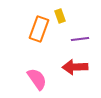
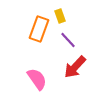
purple line: moved 12 px left, 1 px down; rotated 54 degrees clockwise
red arrow: rotated 45 degrees counterclockwise
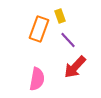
pink semicircle: rotated 45 degrees clockwise
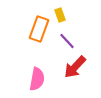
yellow rectangle: moved 1 px up
purple line: moved 1 px left, 1 px down
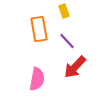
yellow rectangle: moved 4 px right, 4 px up
orange rectangle: rotated 30 degrees counterclockwise
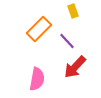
yellow rectangle: moved 9 px right
orange rectangle: rotated 55 degrees clockwise
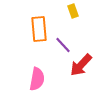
orange rectangle: rotated 50 degrees counterclockwise
purple line: moved 4 px left, 4 px down
red arrow: moved 6 px right, 2 px up
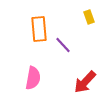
yellow rectangle: moved 16 px right, 6 px down
red arrow: moved 4 px right, 17 px down
pink semicircle: moved 4 px left, 1 px up
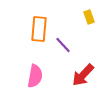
orange rectangle: rotated 10 degrees clockwise
pink semicircle: moved 2 px right, 2 px up
red arrow: moved 2 px left, 7 px up
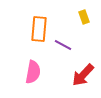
yellow rectangle: moved 5 px left
purple line: rotated 18 degrees counterclockwise
pink semicircle: moved 2 px left, 4 px up
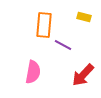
yellow rectangle: rotated 56 degrees counterclockwise
orange rectangle: moved 5 px right, 4 px up
